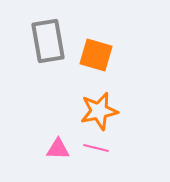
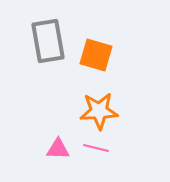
orange star: rotated 9 degrees clockwise
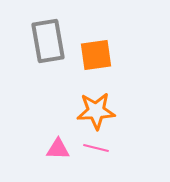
orange square: rotated 24 degrees counterclockwise
orange star: moved 3 px left
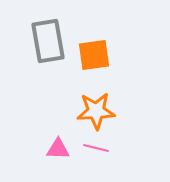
orange square: moved 2 px left
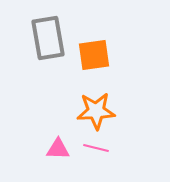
gray rectangle: moved 3 px up
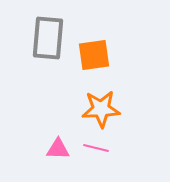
gray rectangle: rotated 15 degrees clockwise
orange star: moved 5 px right, 2 px up
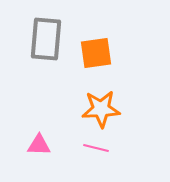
gray rectangle: moved 2 px left, 1 px down
orange square: moved 2 px right, 2 px up
pink triangle: moved 19 px left, 4 px up
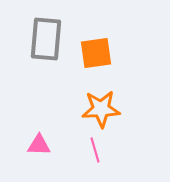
pink line: moved 1 px left, 2 px down; rotated 60 degrees clockwise
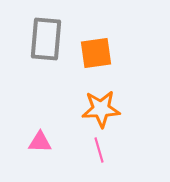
pink triangle: moved 1 px right, 3 px up
pink line: moved 4 px right
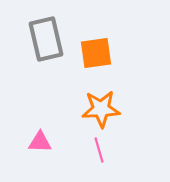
gray rectangle: rotated 18 degrees counterclockwise
